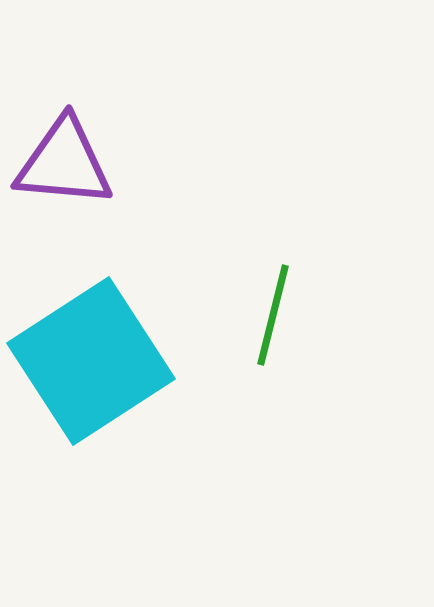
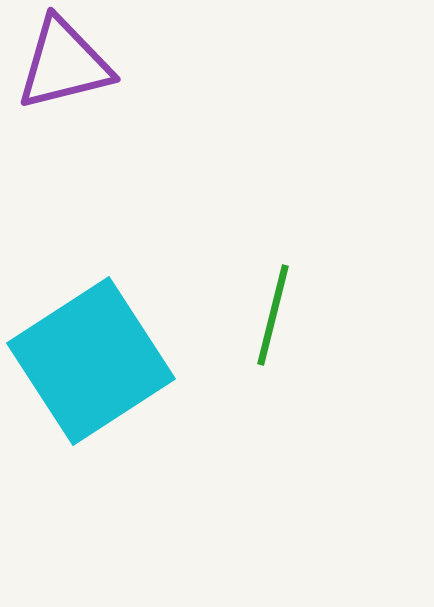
purple triangle: moved 99 px up; rotated 19 degrees counterclockwise
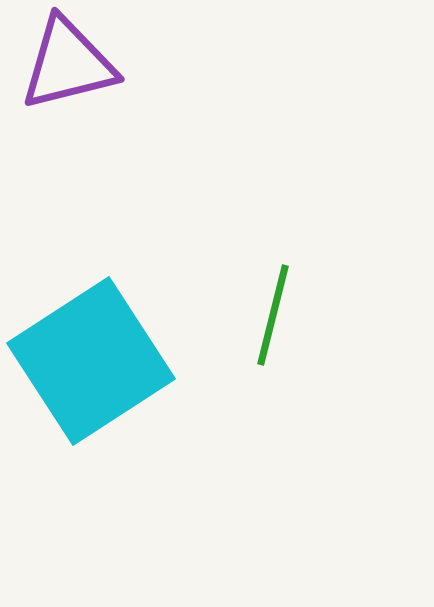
purple triangle: moved 4 px right
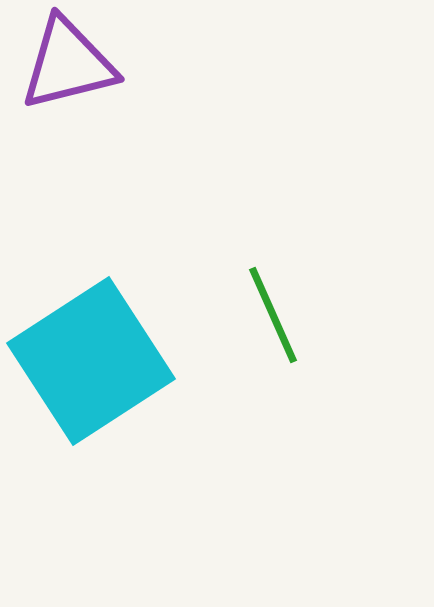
green line: rotated 38 degrees counterclockwise
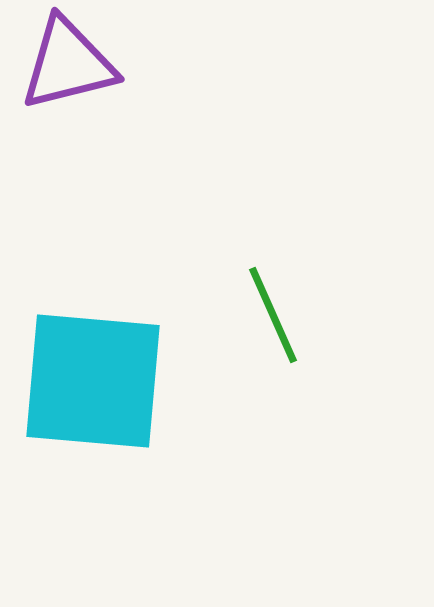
cyan square: moved 2 px right, 20 px down; rotated 38 degrees clockwise
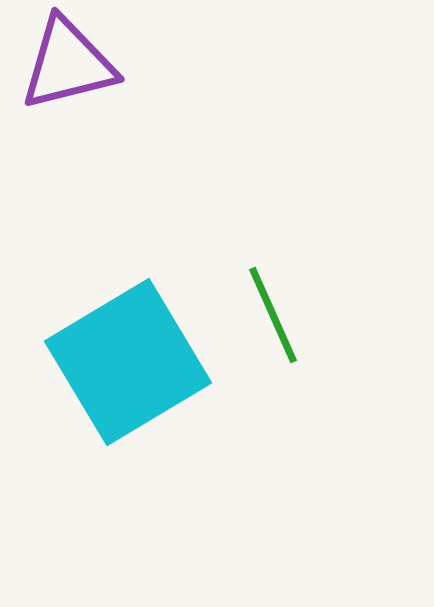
cyan square: moved 35 px right, 19 px up; rotated 36 degrees counterclockwise
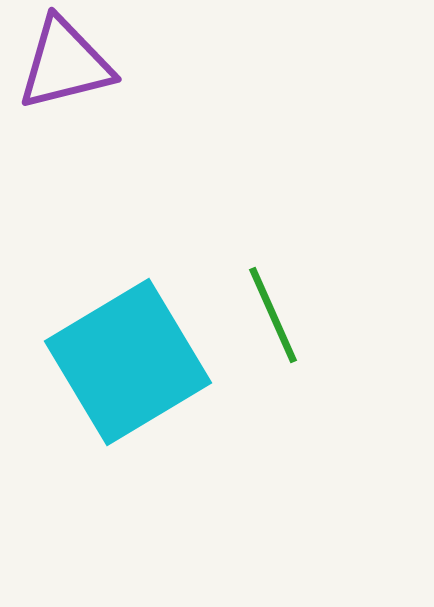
purple triangle: moved 3 px left
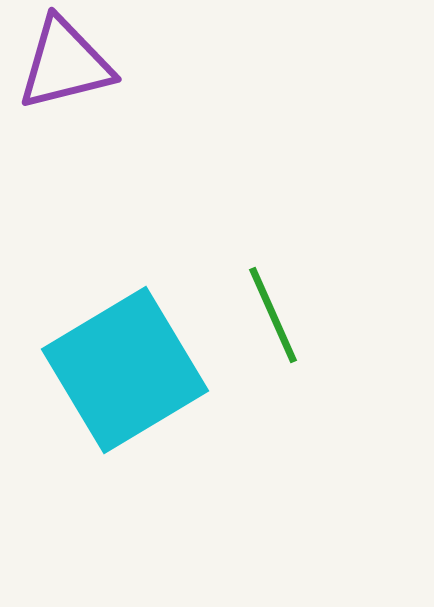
cyan square: moved 3 px left, 8 px down
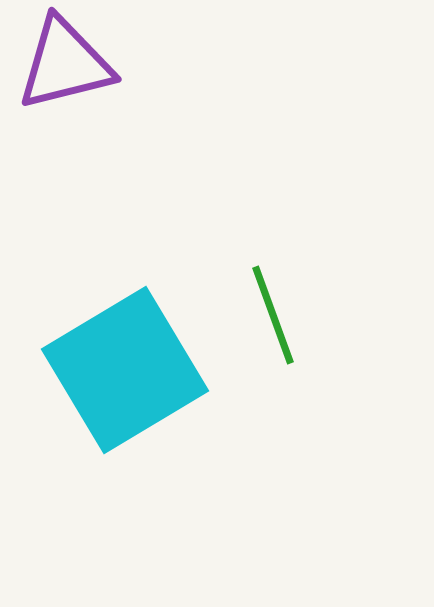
green line: rotated 4 degrees clockwise
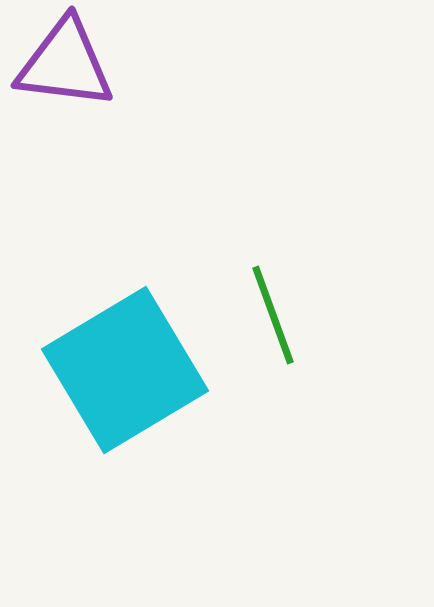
purple triangle: rotated 21 degrees clockwise
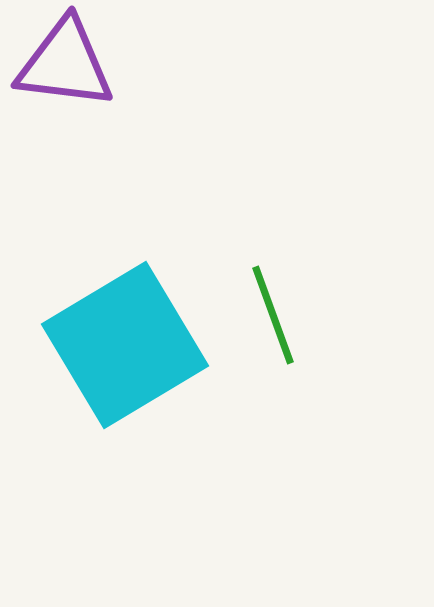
cyan square: moved 25 px up
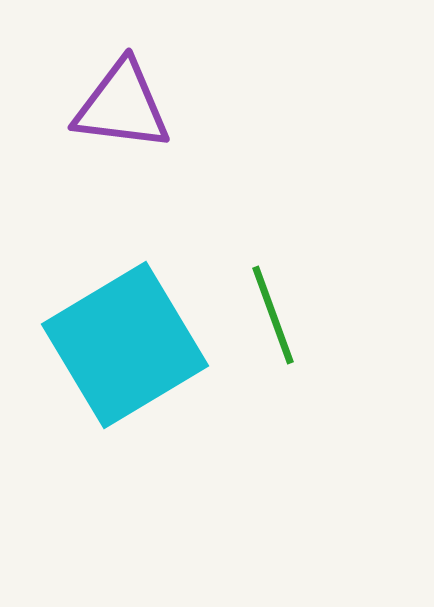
purple triangle: moved 57 px right, 42 px down
